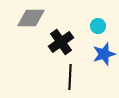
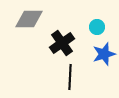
gray diamond: moved 2 px left, 1 px down
cyan circle: moved 1 px left, 1 px down
black cross: moved 1 px right, 1 px down
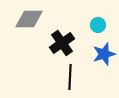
cyan circle: moved 1 px right, 2 px up
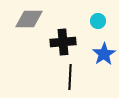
cyan circle: moved 4 px up
black cross: moved 1 px right, 1 px up; rotated 30 degrees clockwise
blue star: rotated 15 degrees counterclockwise
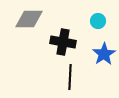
black cross: rotated 15 degrees clockwise
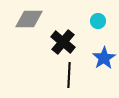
black cross: rotated 30 degrees clockwise
blue star: moved 4 px down
black line: moved 1 px left, 2 px up
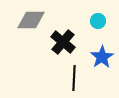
gray diamond: moved 2 px right, 1 px down
blue star: moved 2 px left, 1 px up
black line: moved 5 px right, 3 px down
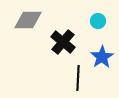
gray diamond: moved 3 px left
black line: moved 4 px right
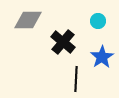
black line: moved 2 px left, 1 px down
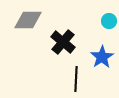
cyan circle: moved 11 px right
